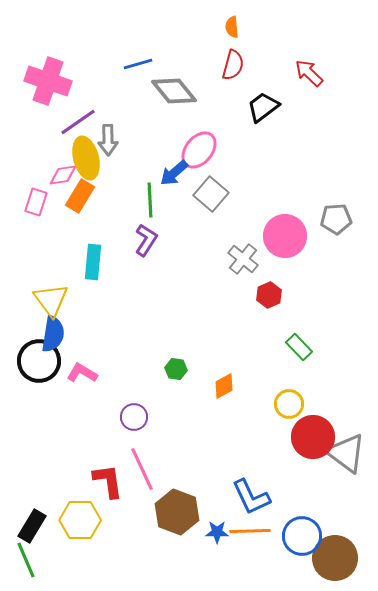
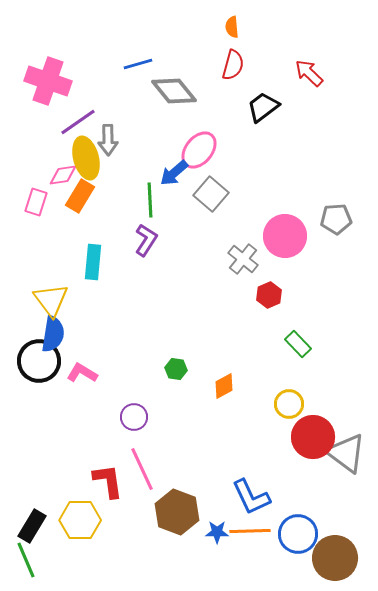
green rectangle at (299, 347): moved 1 px left, 3 px up
blue circle at (302, 536): moved 4 px left, 2 px up
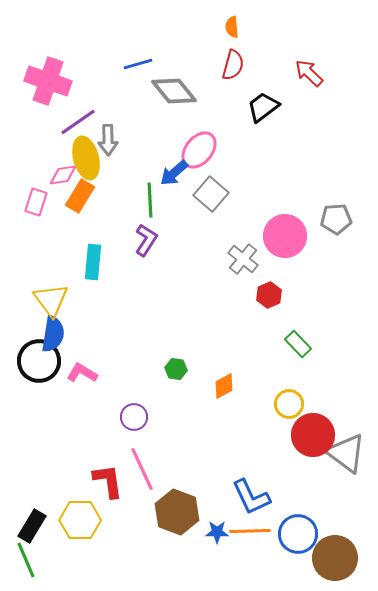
red circle at (313, 437): moved 2 px up
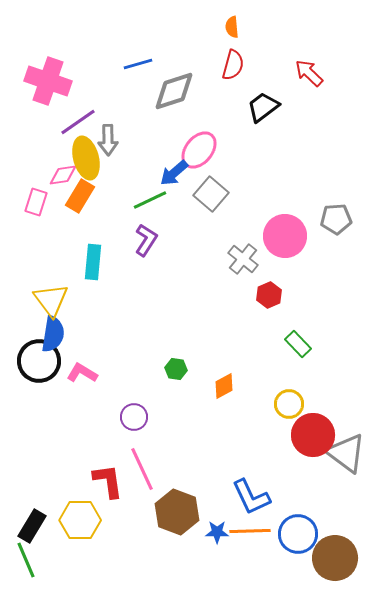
gray diamond at (174, 91): rotated 69 degrees counterclockwise
green line at (150, 200): rotated 68 degrees clockwise
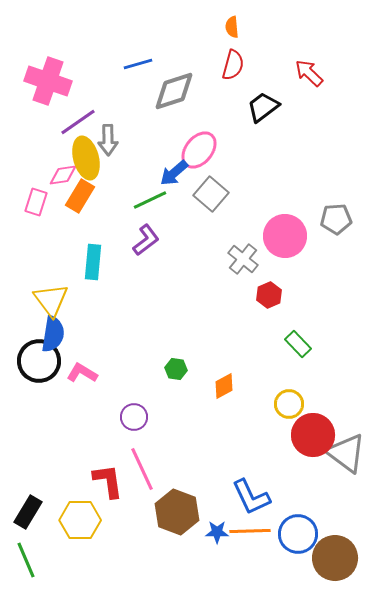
purple L-shape at (146, 240): rotated 20 degrees clockwise
black rectangle at (32, 526): moved 4 px left, 14 px up
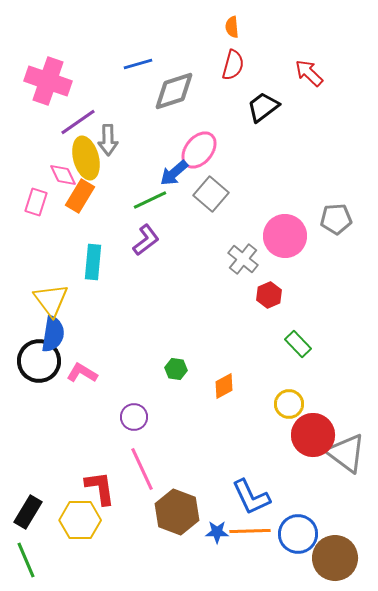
pink diamond at (63, 175): rotated 72 degrees clockwise
red L-shape at (108, 481): moved 8 px left, 7 px down
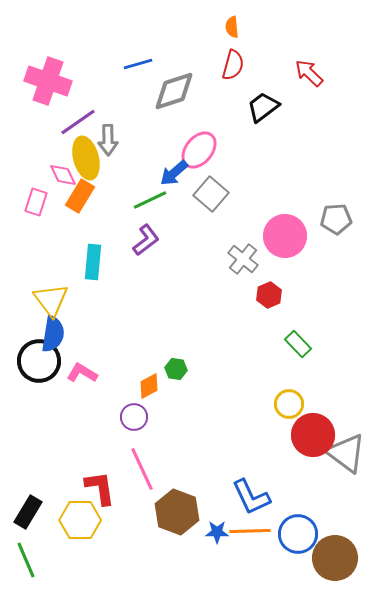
orange diamond at (224, 386): moved 75 px left
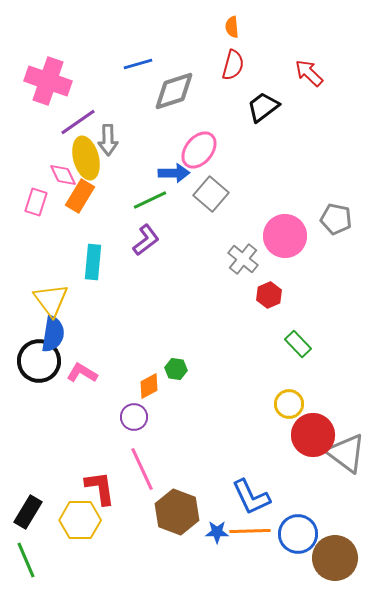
blue arrow at (174, 173): rotated 140 degrees counterclockwise
gray pentagon at (336, 219): rotated 16 degrees clockwise
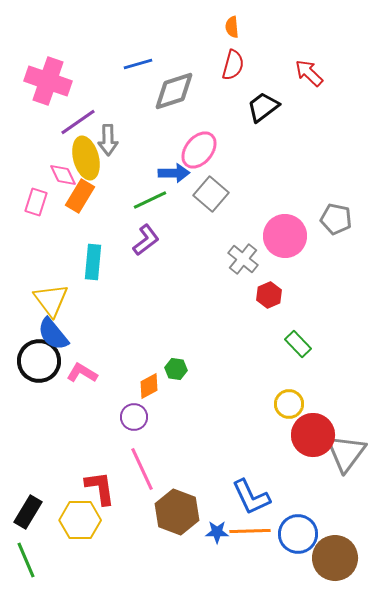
blue semicircle at (53, 334): rotated 132 degrees clockwise
gray triangle at (346, 453): rotated 30 degrees clockwise
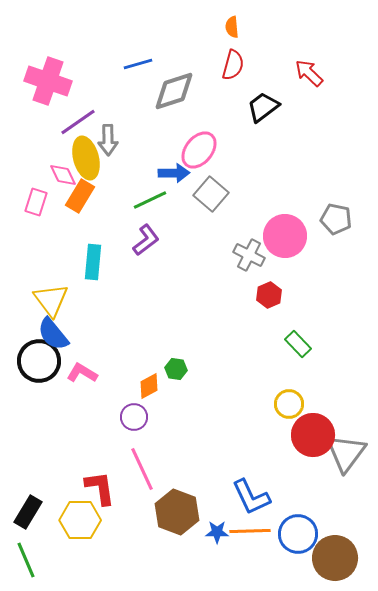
gray cross at (243, 259): moved 6 px right, 4 px up; rotated 12 degrees counterclockwise
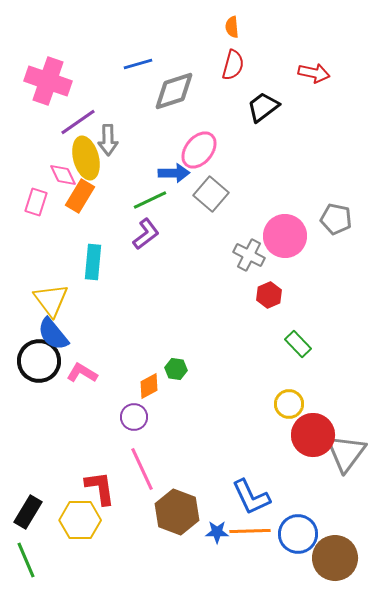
red arrow at (309, 73): moved 5 px right; rotated 148 degrees clockwise
purple L-shape at (146, 240): moved 6 px up
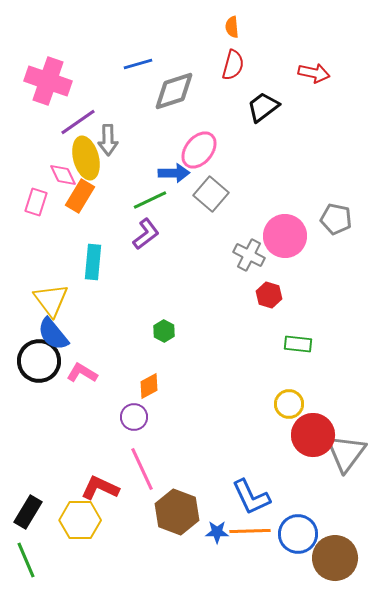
red hexagon at (269, 295): rotated 20 degrees counterclockwise
green rectangle at (298, 344): rotated 40 degrees counterclockwise
green hexagon at (176, 369): moved 12 px left, 38 px up; rotated 20 degrees clockwise
red L-shape at (100, 488): rotated 57 degrees counterclockwise
